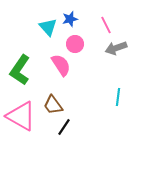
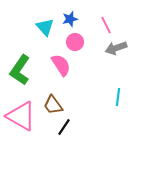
cyan triangle: moved 3 px left
pink circle: moved 2 px up
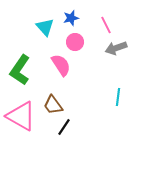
blue star: moved 1 px right, 1 px up
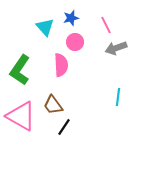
pink semicircle: rotated 30 degrees clockwise
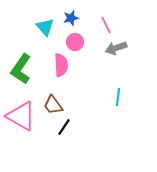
green L-shape: moved 1 px right, 1 px up
